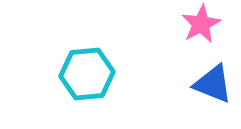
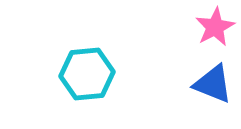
pink star: moved 14 px right, 3 px down
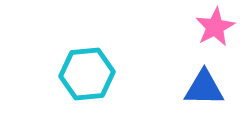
blue triangle: moved 9 px left, 4 px down; rotated 21 degrees counterclockwise
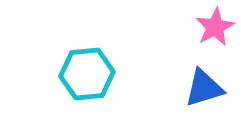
blue triangle: rotated 18 degrees counterclockwise
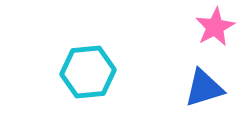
cyan hexagon: moved 1 px right, 2 px up
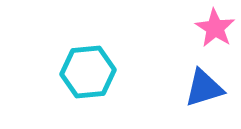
pink star: moved 1 px down; rotated 12 degrees counterclockwise
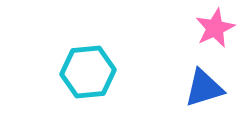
pink star: rotated 15 degrees clockwise
